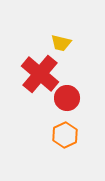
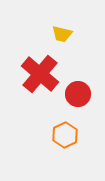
yellow trapezoid: moved 1 px right, 9 px up
red circle: moved 11 px right, 4 px up
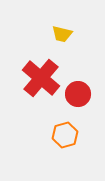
red cross: moved 1 px right, 4 px down
orange hexagon: rotated 10 degrees clockwise
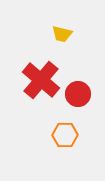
red cross: moved 2 px down
orange hexagon: rotated 15 degrees clockwise
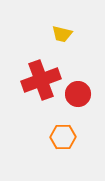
red cross: rotated 30 degrees clockwise
orange hexagon: moved 2 px left, 2 px down
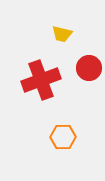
red circle: moved 11 px right, 26 px up
